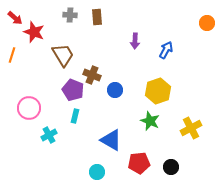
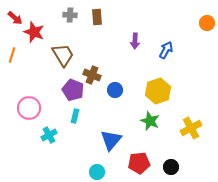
blue triangle: rotated 40 degrees clockwise
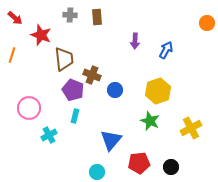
red star: moved 7 px right, 3 px down
brown trapezoid: moved 1 px right, 4 px down; rotated 25 degrees clockwise
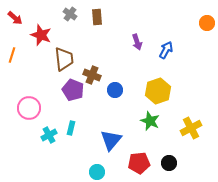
gray cross: moved 1 px up; rotated 32 degrees clockwise
purple arrow: moved 2 px right, 1 px down; rotated 21 degrees counterclockwise
cyan rectangle: moved 4 px left, 12 px down
black circle: moved 2 px left, 4 px up
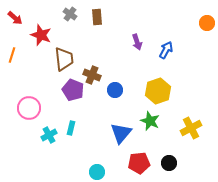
blue triangle: moved 10 px right, 7 px up
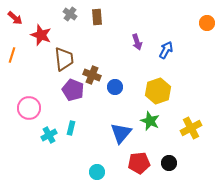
blue circle: moved 3 px up
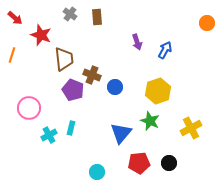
blue arrow: moved 1 px left
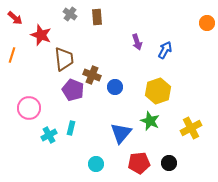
cyan circle: moved 1 px left, 8 px up
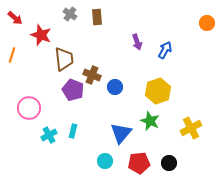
cyan rectangle: moved 2 px right, 3 px down
cyan circle: moved 9 px right, 3 px up
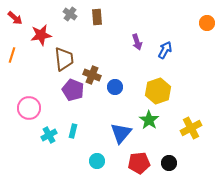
red star: rotated 30 degrees counterclockwise
green star: moved 1 px left, 1 px up; rotated 12 degrees clockwise
cyan circle: moved 8 px left
